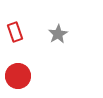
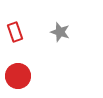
gray star: moved 2 px right, 2 px up; rotated 24 degrees counterclockwise
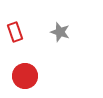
red circle: moved 7 px right
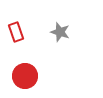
red rectangle: moved 1 px right
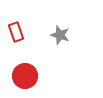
gray star: moved 3 px down
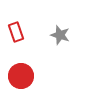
red circle: moved 4 px left
